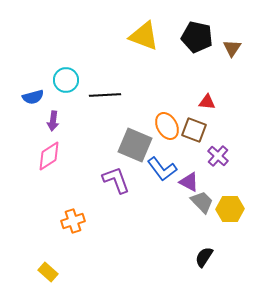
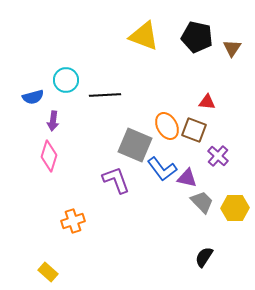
pink diamond: rotated 40 degrees counterclockwise
purple triangle: moved 2 px left, 4 px up; rotated 15 degrees counterclockwise
yellow hexagon: moved 5 px right, 1 px up
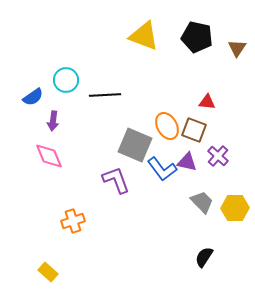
brown triangle: moved 5 px right
blue semicircle: rotated 20 degrees counterclockwise
pink diamond: rotated 40 degrees counterclockwise
purple triangle: moved 16 px up
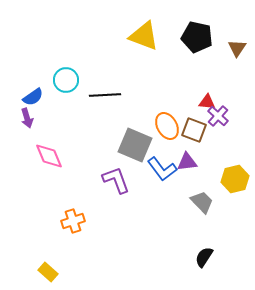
purple arrow: moved 26 px left, 3 px up; rotated 24 degrees counterclockwise
purple cross: moved 40 px up
purple triangle: rotated 20 degrees counterclockwise
yellow hexagon: moved 29 px up; rotated 12 degrees counterclockwise
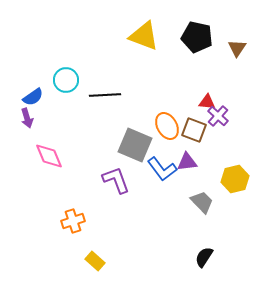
yellow rectangle: moved 47 px right, 11 px up
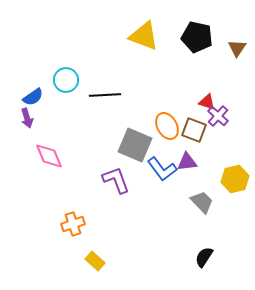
red triangle: rotated 12 degrees clockwise
orange cross: moved 3 px down
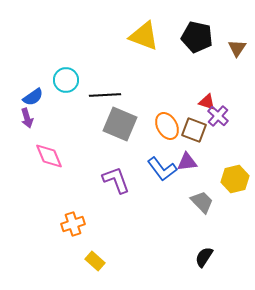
gray square: moved 15 px left, 21 px up
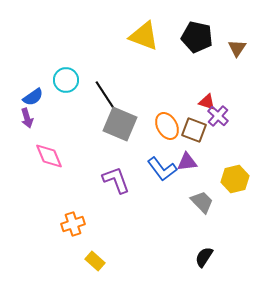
black line: rotated 60 degrees clockwise
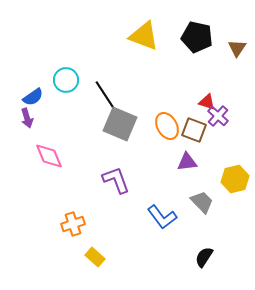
blue L-shape: moved 48 px down
yellow rectangle: moved 4 px up
